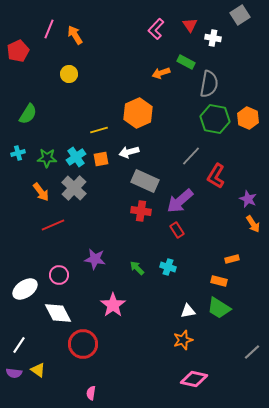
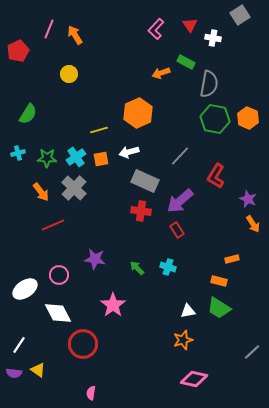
gray line at (191, 156): moved 11 px left
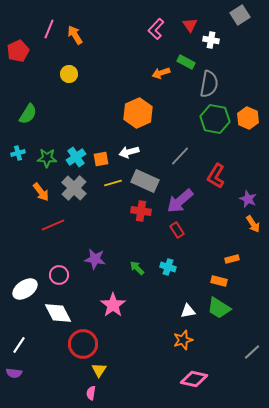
white cross at (213, 38): moved 2 px left, 2 px down
yellow line at (99, 130): moved 14 px right, 53 px down
yellow triangle at (38, 370): moved 61 px right; rotated 28 degrees clockwise
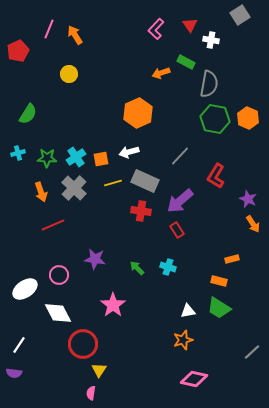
orange arrow at (41, 192): rotated 18 degrees clockwise
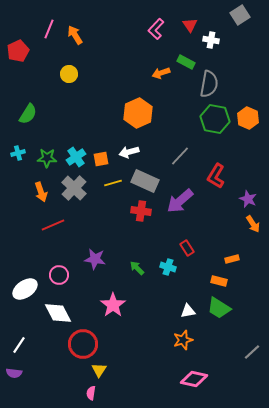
red rectangle at (177, 230): moved 10 px right, 18 px down
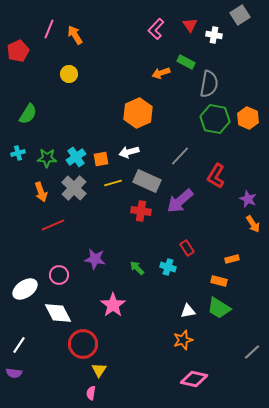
white cross at (211, 40): moved 3 px right, 5 px up
gray rectangle at (145, 181): moved 2 px right
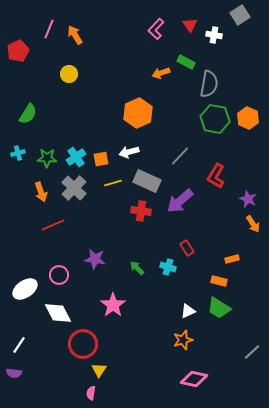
white triangle at (188, 311): rotated 14 degrees counterclockwise
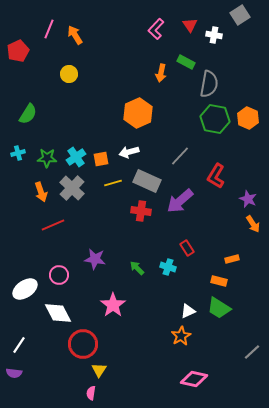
orange arrow at (161, 73): rotated 60 degrees counterclockwise
gray cross at (74, 188): moved 2 px left
orange star at (183, 340): moved 2 px left, 4 px up; rotated 12 degrees counterclockwise
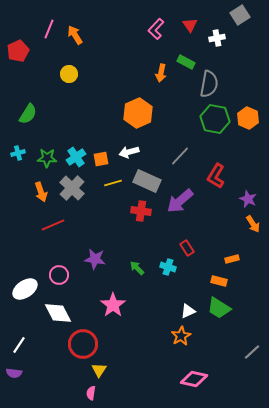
white cross at (214, 35): moved 3 px right, 3 px down; rotated 21 degrees counterclockwise
